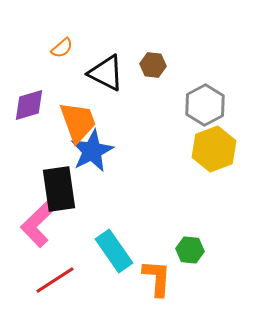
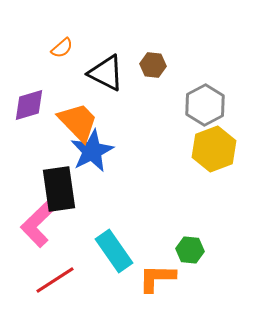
orange trapezoid: rotated 24 degrees counterclockwise
orange L-shape: rotated 93 degrees counterclockwise
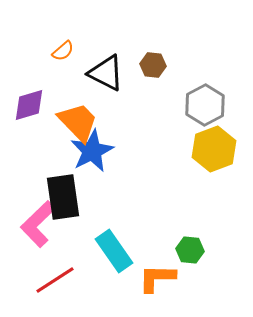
orange semicircle: moved 1 px right, 3 px down
black rectangle: moved 4 px right, 8 px down
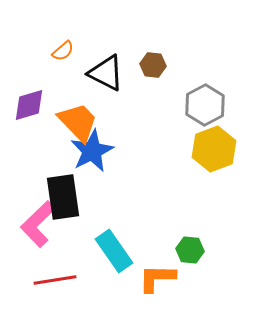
red line: rotated 24 degrees clockwise
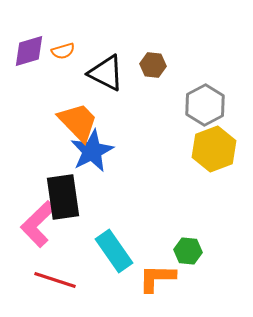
orange semicircle: rotated 25 degrees clockwise
purple diamond: moved 54 px up
green hexagon: moved 2 px left, 1 px down
red line: rotated 27 degrees clockwise
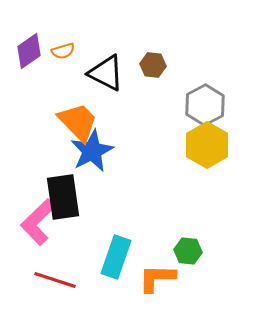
purple diamond: rotated 18 degrees counterclockwise
yellow hexagon: moved 7 px left, 4 px up; rotated 9 degrees counterclockwise
pink L-shape: moved 2 px up
cyan rectangle: moved 2 px right, 6 px down; rotated 54 degrees clockwise
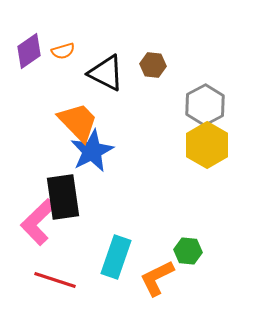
orange L-shape: rotated 27 degrees counterclockwise
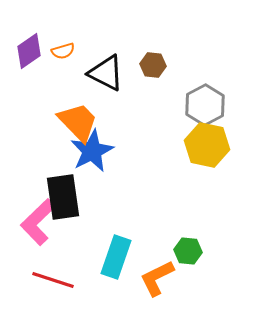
yellow hexagon: rotated 18 degrees counterclockwise
red line: moved 2 px left
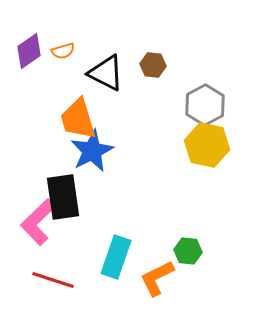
orange trapezoid: moved 3 px up; rotated 153 degrees counterclockwise
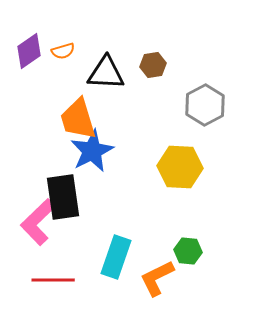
brown hexagon: rotated 15 degrees counterclockwise
black triangle: rotated 24 degrees counterclockwise
yellow hexagon: moved 27 px left, 22 px down; rotated 9 degrees counterclockwise
red line: rotated 18 degrees counterclockwise
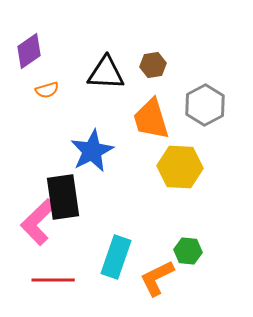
orange semicircle: moved 16 px left, 39 px down
orange trapezoid: moved 73 px right
